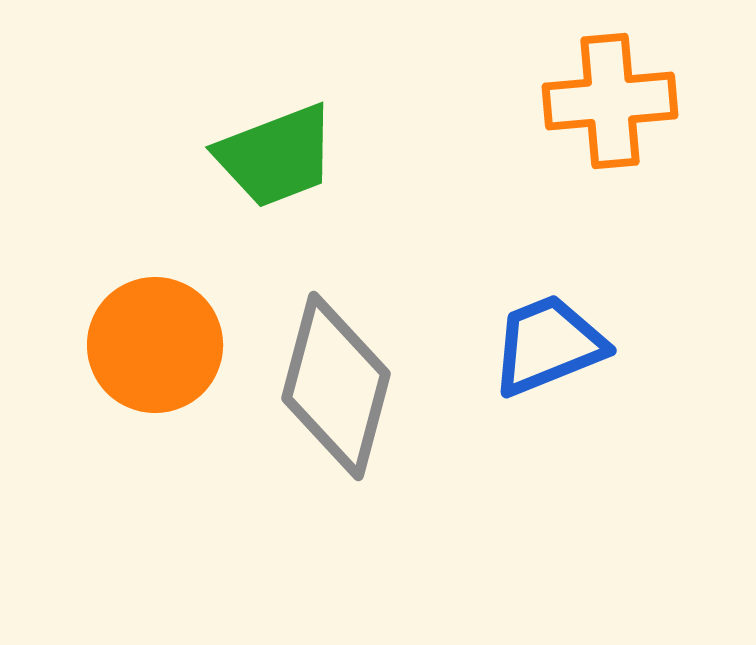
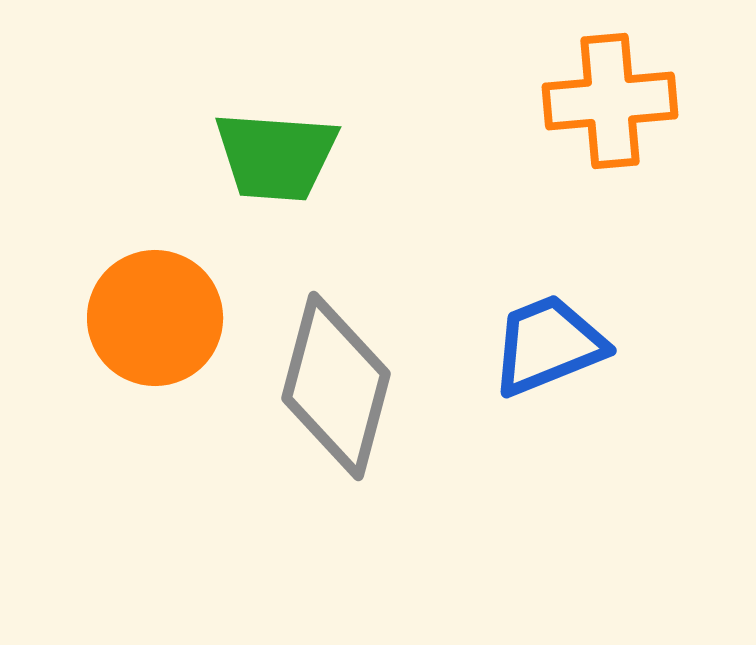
green trapezoid: rotated 25 degrees clockwise
orange circle: moved 27 px up
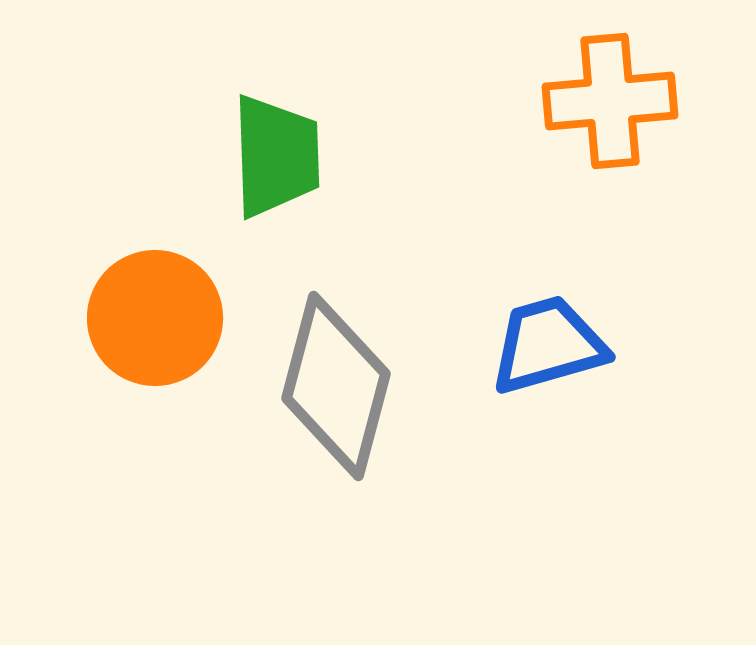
green trapezoid: rotated 96 degrees counterclockwise
blue trapezoid: rotated 6 degrees clockwise
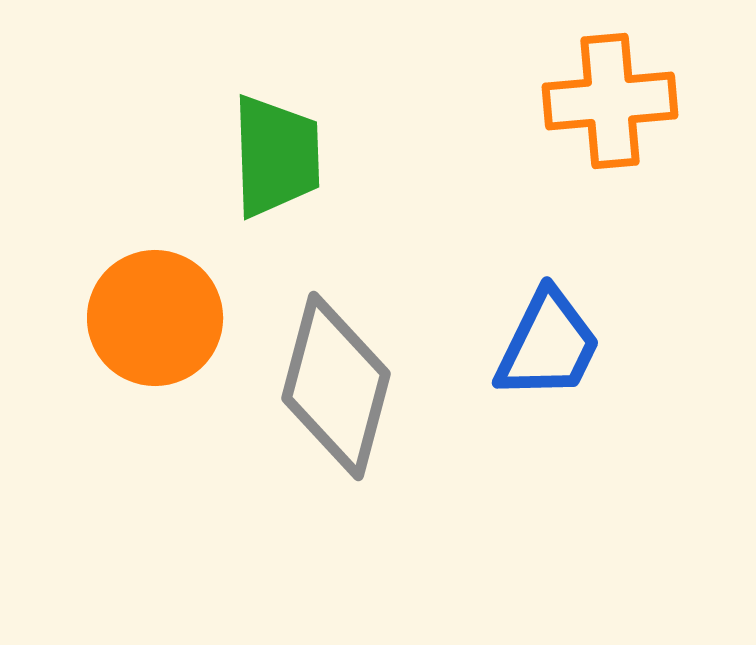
blue trapezoid: rotated 132 degrees clockwise
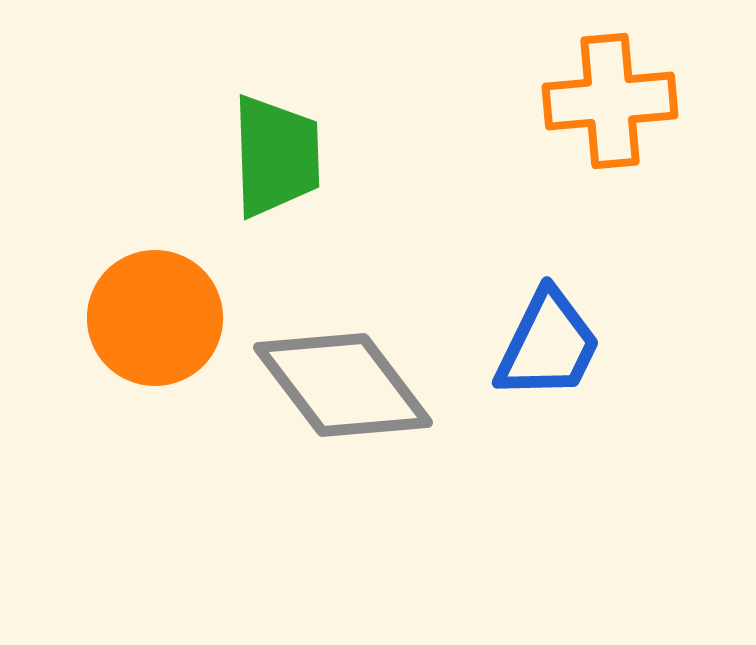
gray diamond: moved 7 px right, 1 px up; rotated 52 degrees counterclockwise
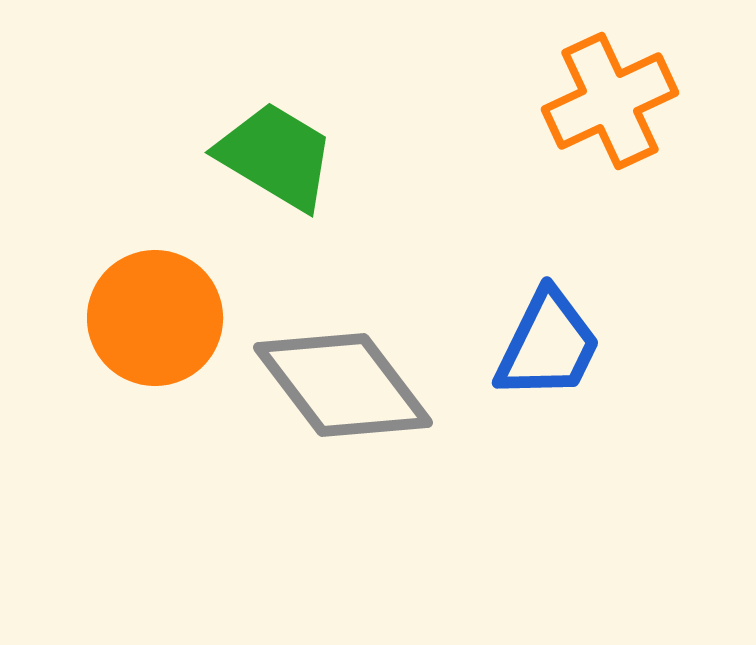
orange cross: rotated 20 degrees counterclockwise
green trapezoid: rotated 57 degrees counterclockwise
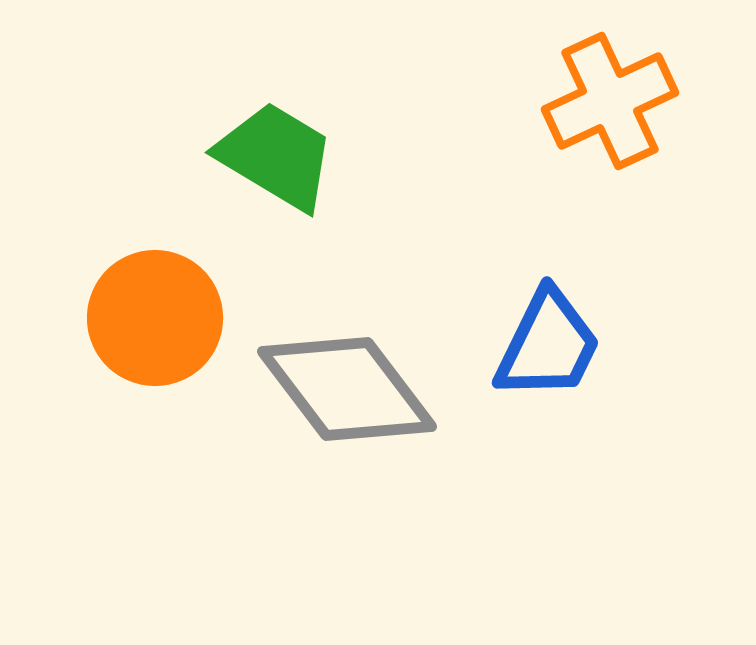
gray diamond: moved 4 px right, 4 px down
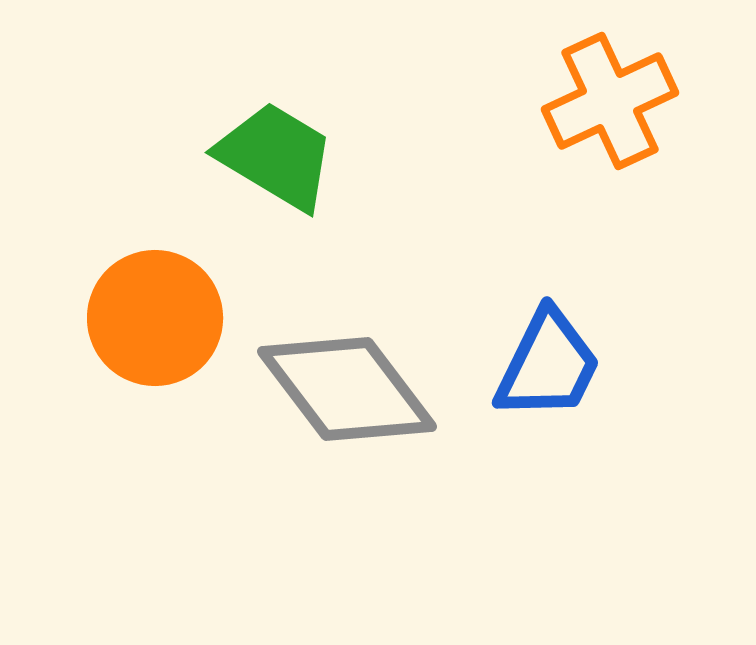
blue trapezoid: moved 20 px down
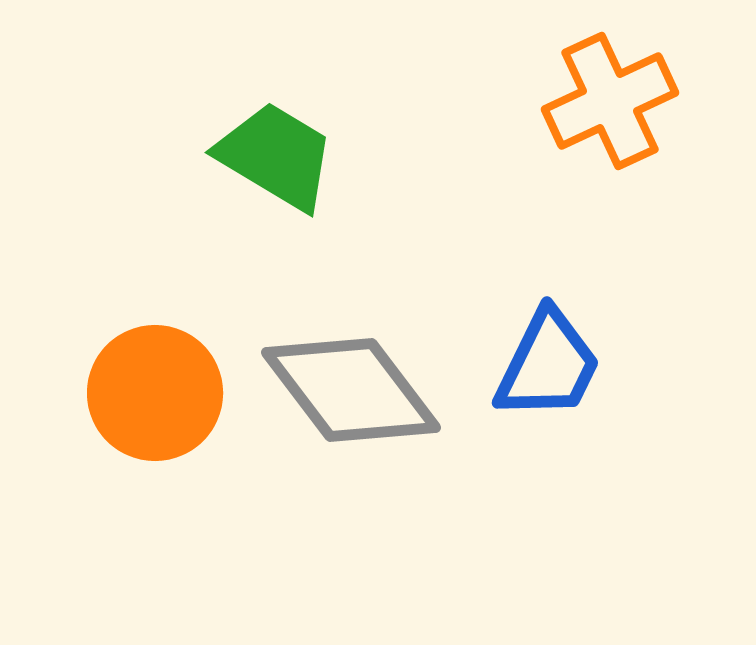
orange circle: moved 75 px down
gray diamond: moved 4 px right, 1 px down
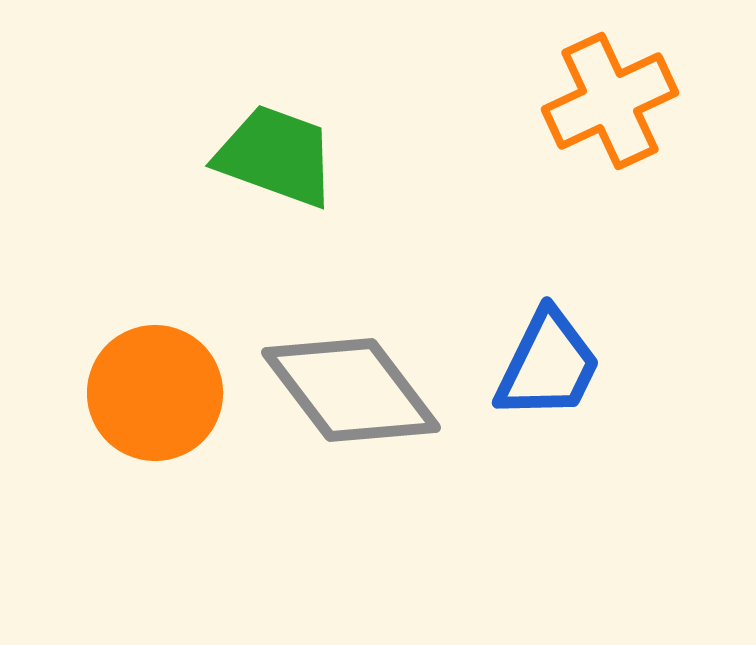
green trapezoid: rotated 11 degrees counterclockwise
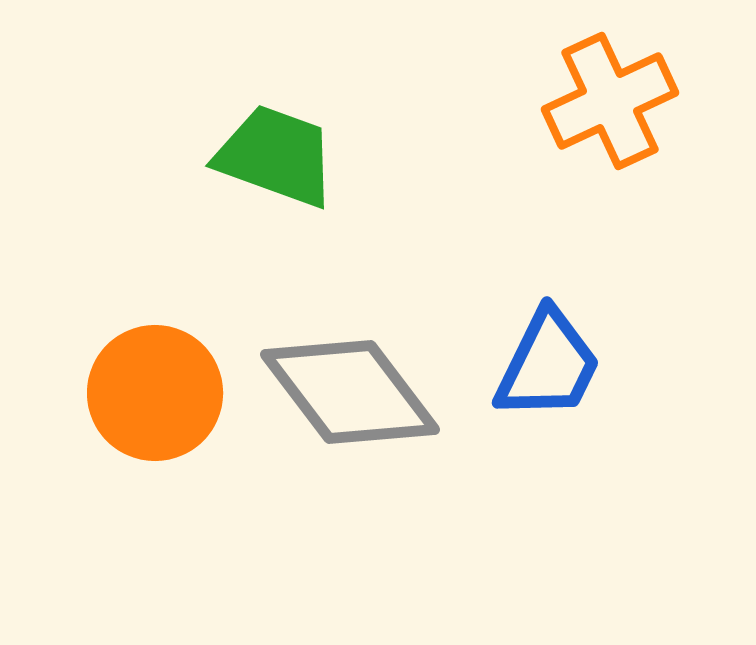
gray diamond: moved 1 px left, 2 px down
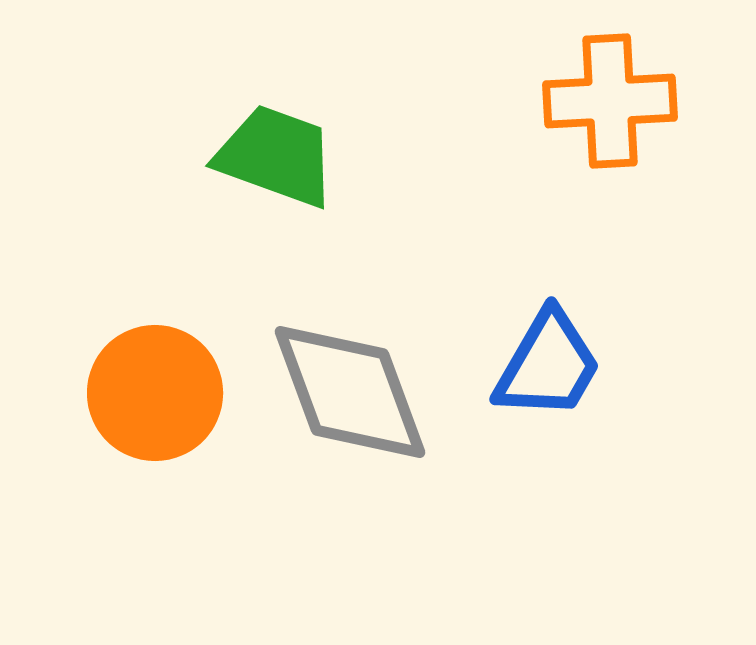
orange cross: rotated 22 degrees clockwise
blue trapezoid: rotated 4 degrees clockwise
gray diamond: rotated 17 degrees clockwise
